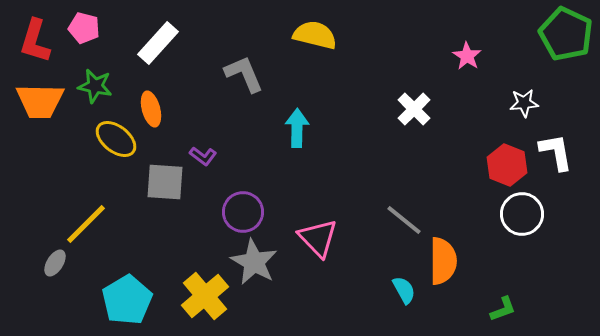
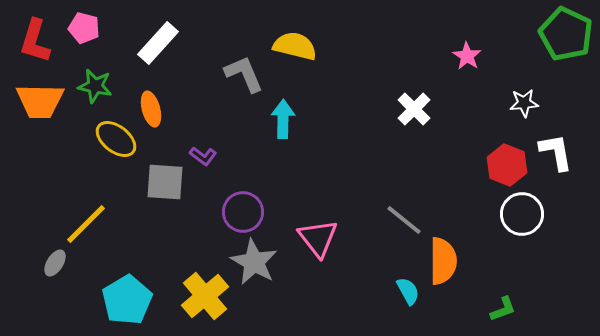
yellow semicircle: moved 20 px left, 11 px down
cyan arrow: moved 14 px left, 9 px up
pink triangle: rotated 6 degrees clockwise
cyan semicircle: moved 4 px right, 1 px down
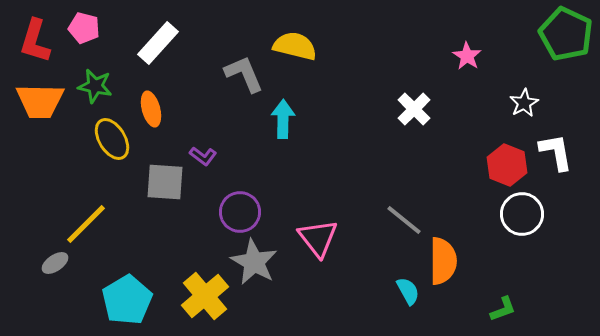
white star: rotated 24 degrees counterclockwise
yellow ellipse: moved 4 px left; rotated 21 degrees clockwise
purple circle: moved 3 px left
gray ellipse: rotated 24 degrees clockwise
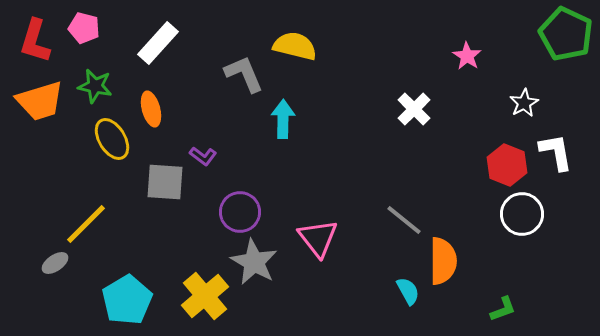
orange trapezoid: rotated 18 degrees counterclockwise
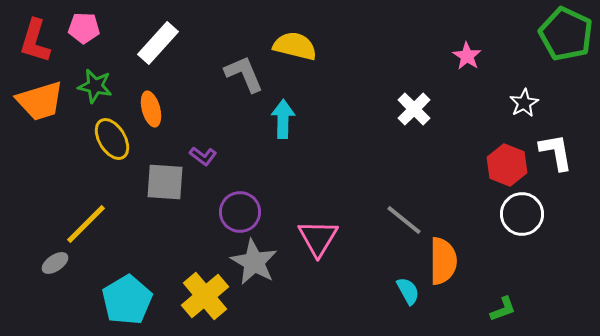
pink pentagon: rotated 12 degrees counterclockwise
pink triangle: rotated 9 degrees clockwise
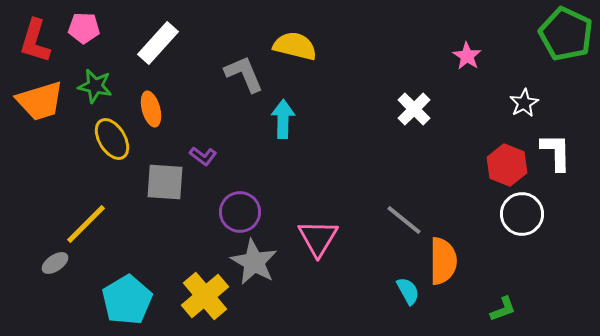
white L-shape: rotated 9 degrees clockwise
